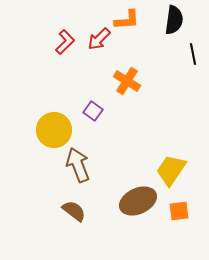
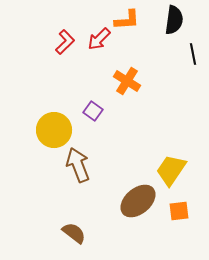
brown ellipse: rotated 15 degrees counterclockwise
brown semicircle: moved 22 px down
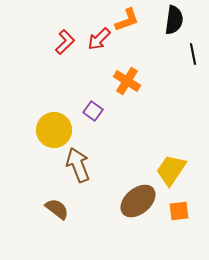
orange L-shape: rotated 16 degrees counterclockwise
brown semicircle: moved 17 px left, 24 px up
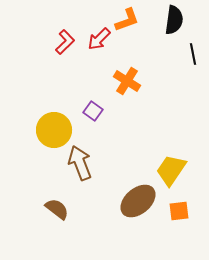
brown arrow: moved 2 px right, 2 px up
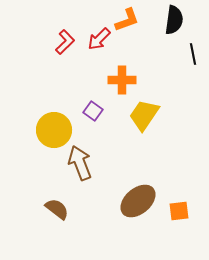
orange cross: moved 5 px left, 1 px up; rotated 32 degrees counterclockwise
yellow trapezoid: moved 27 px left, 55 px up
